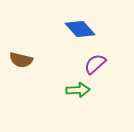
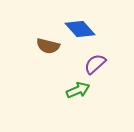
brown semicircle: moved 27 px right, 14 px up
green arrow: rotated 20 degrees counterclockwise
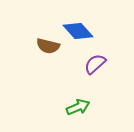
blue diamond: moved 2 px left, 2 px down
green arrow: moved 17 px down
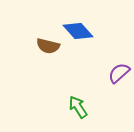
purple semicircle: moved 24 px right, 9 px down
green arrow: rotated 100 degrees counterclockwise
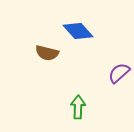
brown semicircle: moved 1 px left, 7 px down
green arrow: rotated 35 degrees clockwise
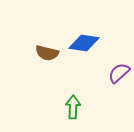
blue diamond: moved 6 px right, 12 px down; rotated 40 degrees counterclockwise
green arrow: moved 5 px left
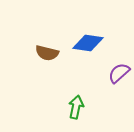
blue diamond: moved 4 px right
green arrow: moved 3 px right; rotated 10 degrees clockwise
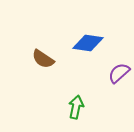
brown semicircle: moved 4 px left, 6 px down; rotated 20 degrees clockwise
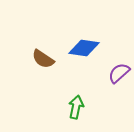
blue diamond: moved 4 px left, 5 px down
